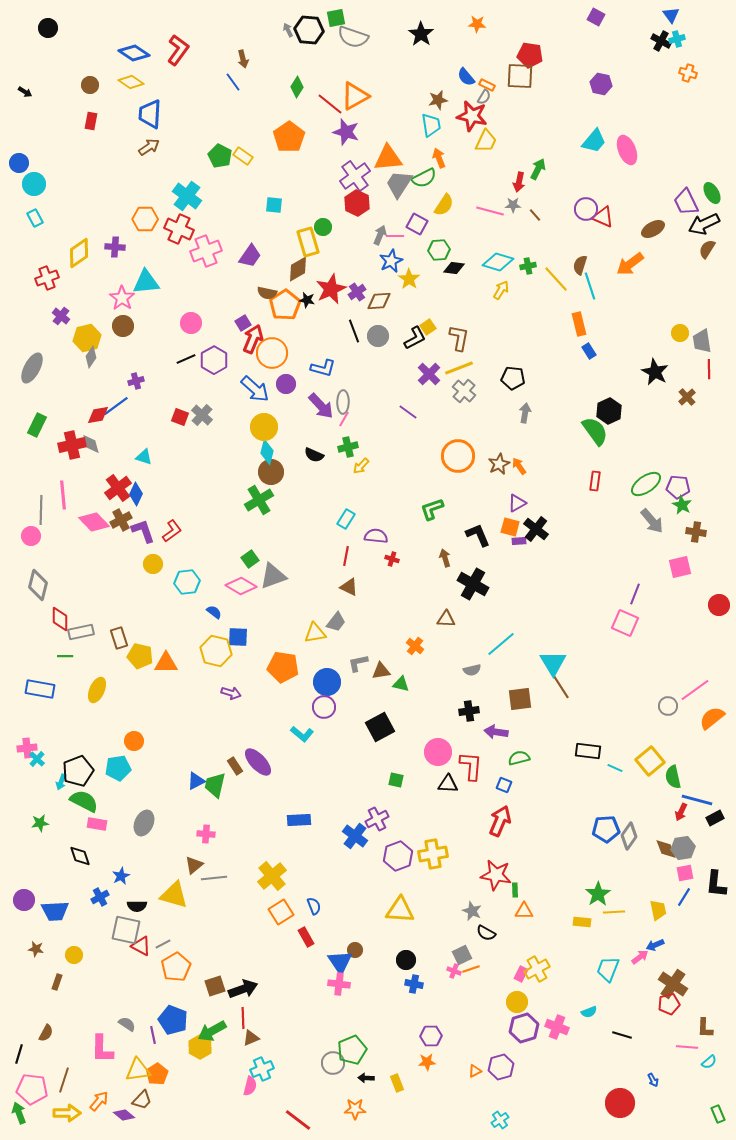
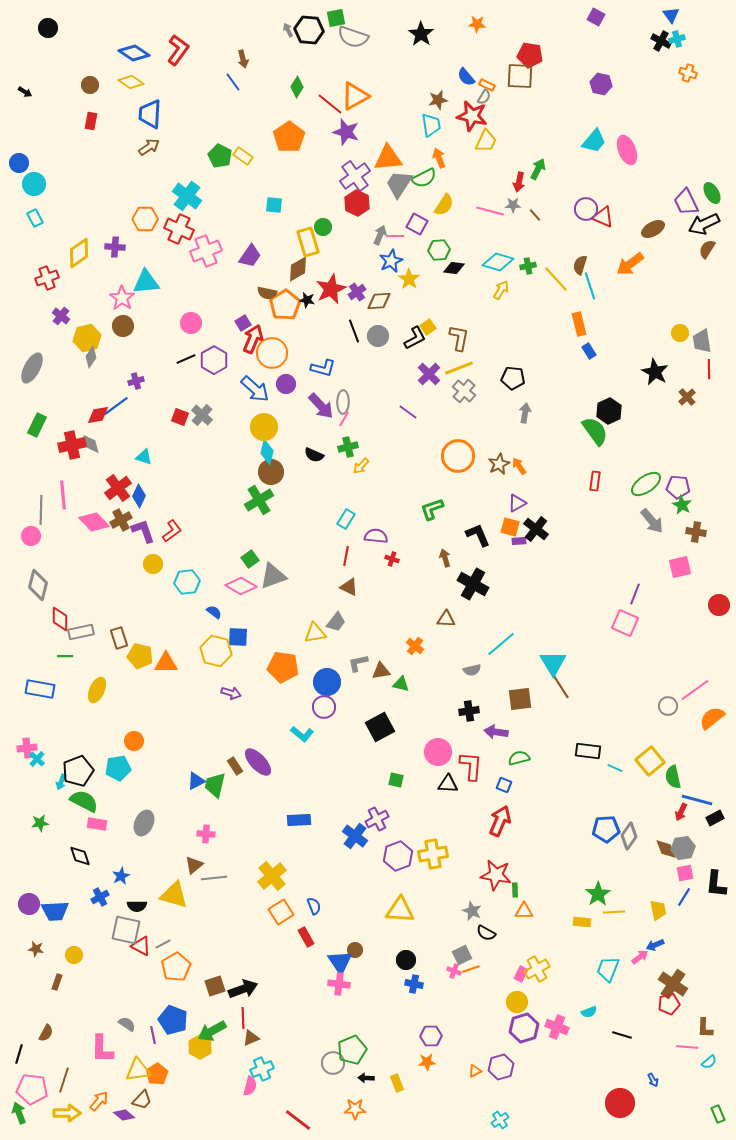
blue diamond at (136, 494): moved 3 px right, 2 px down
purple circle at (24, 900): moved 5 px right, 4 px down
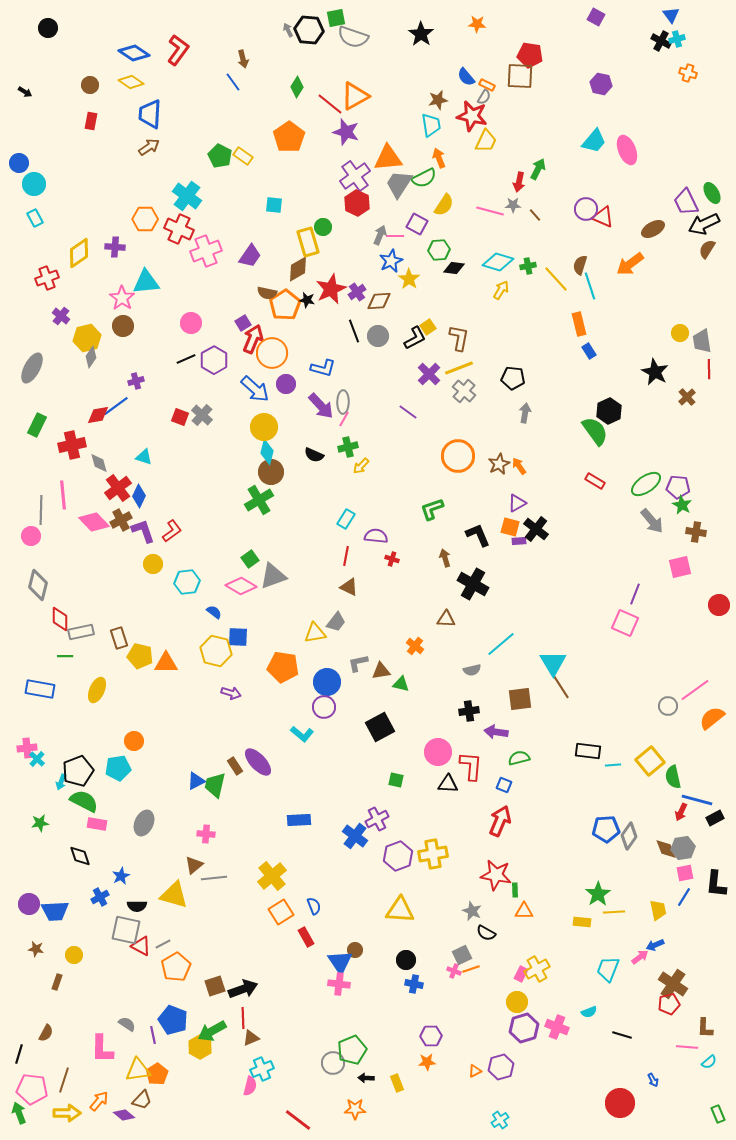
gray diamond at (91, 444): moved 8 px right, 19 px down
red rectangle at (595, 481): rotated 66 degrees counterclockwise
cyan line at (615, 768): moved 2 px left, 3 px up; rotated 28 degrees counterclockwise
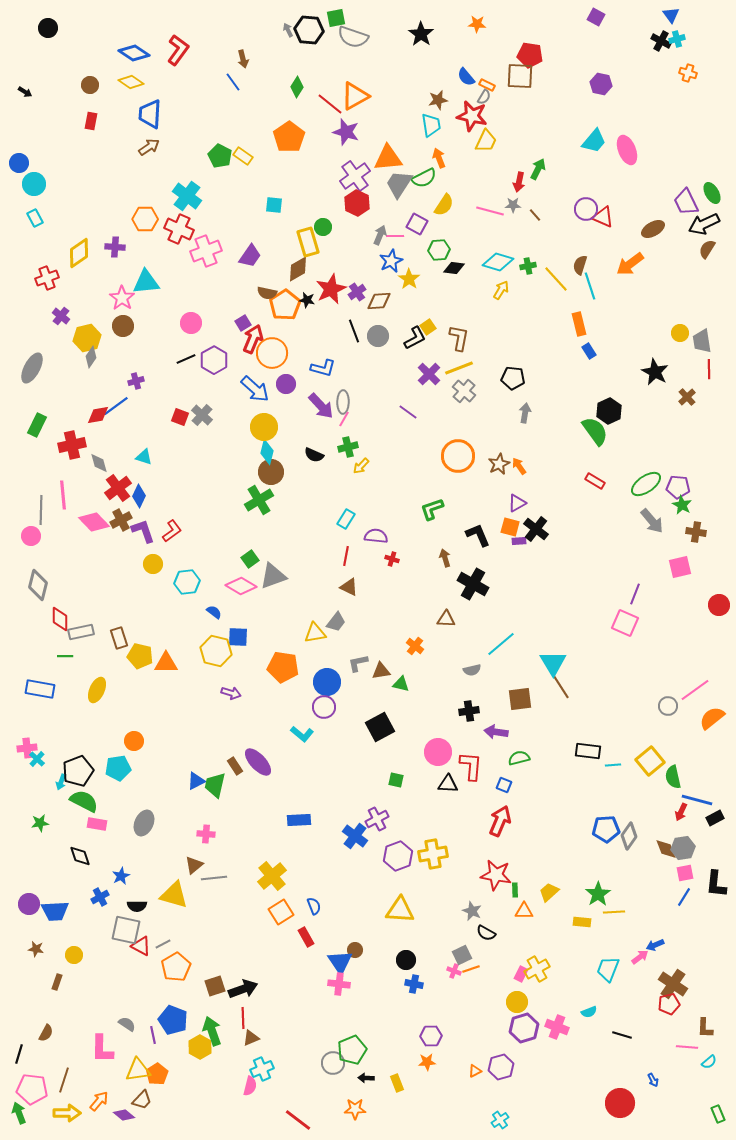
yellow trapezoid at (658, 910): moved 109 px left, 18 px up; rotated 120 degrees counterclockwise
green arrow at (212, 1031): rotated 100 degrees clockwise
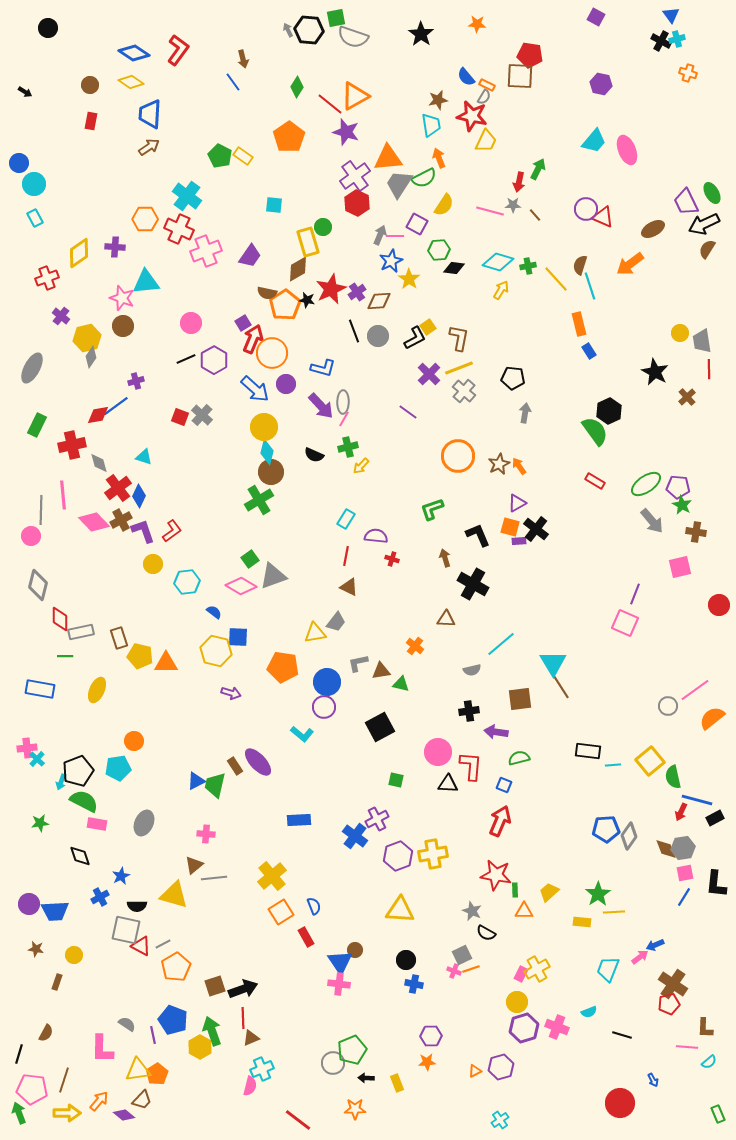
pink star at (122, 298): rotated 15 degrees counterclockwise
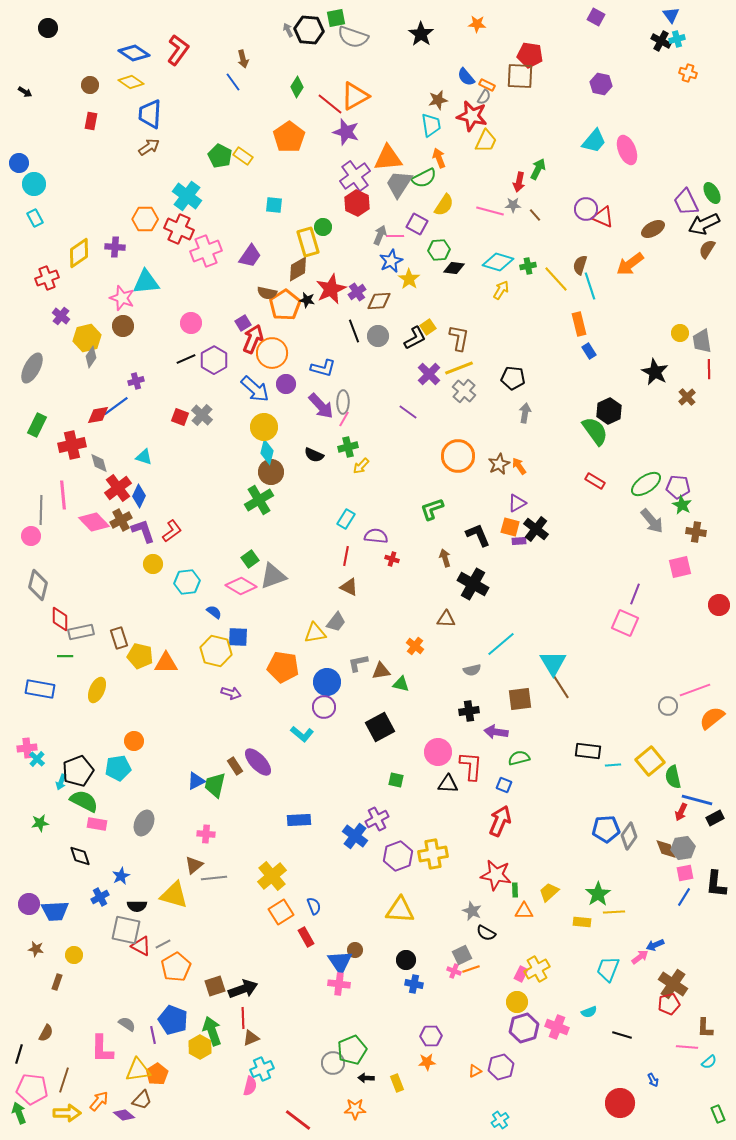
pink line at (695, 690): rotated 16 degrees clockwise
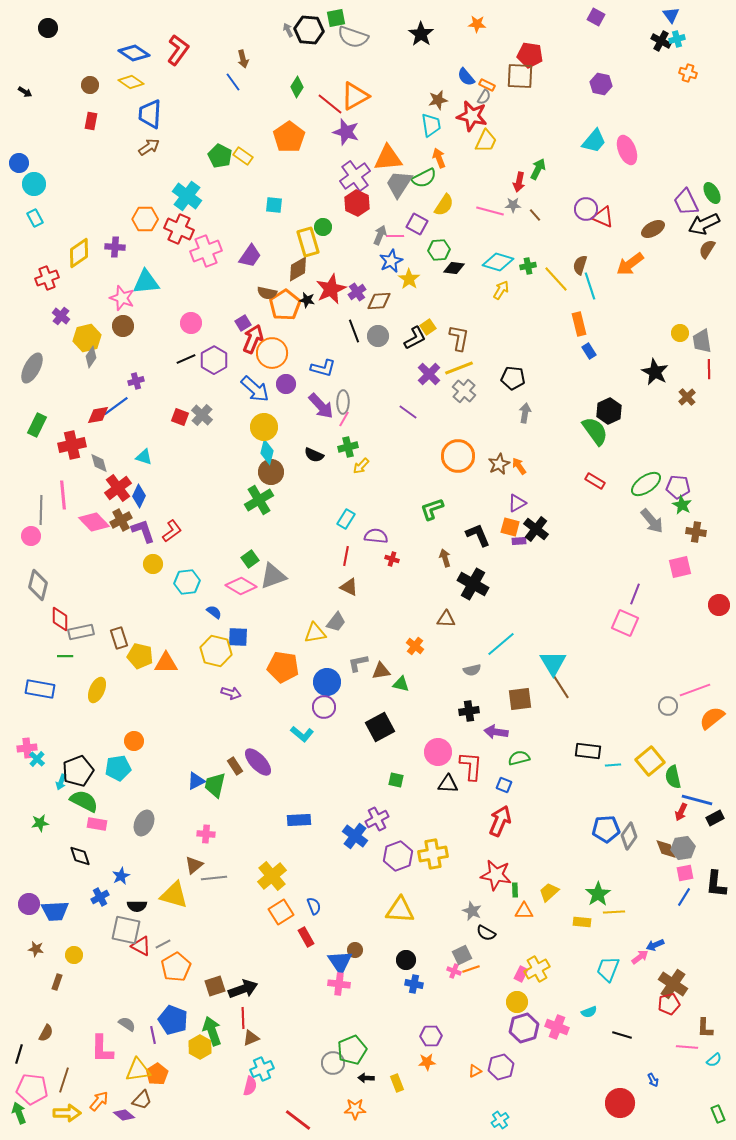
cyan semicircle at (709, 1062): moved 5 px right, 2 px up
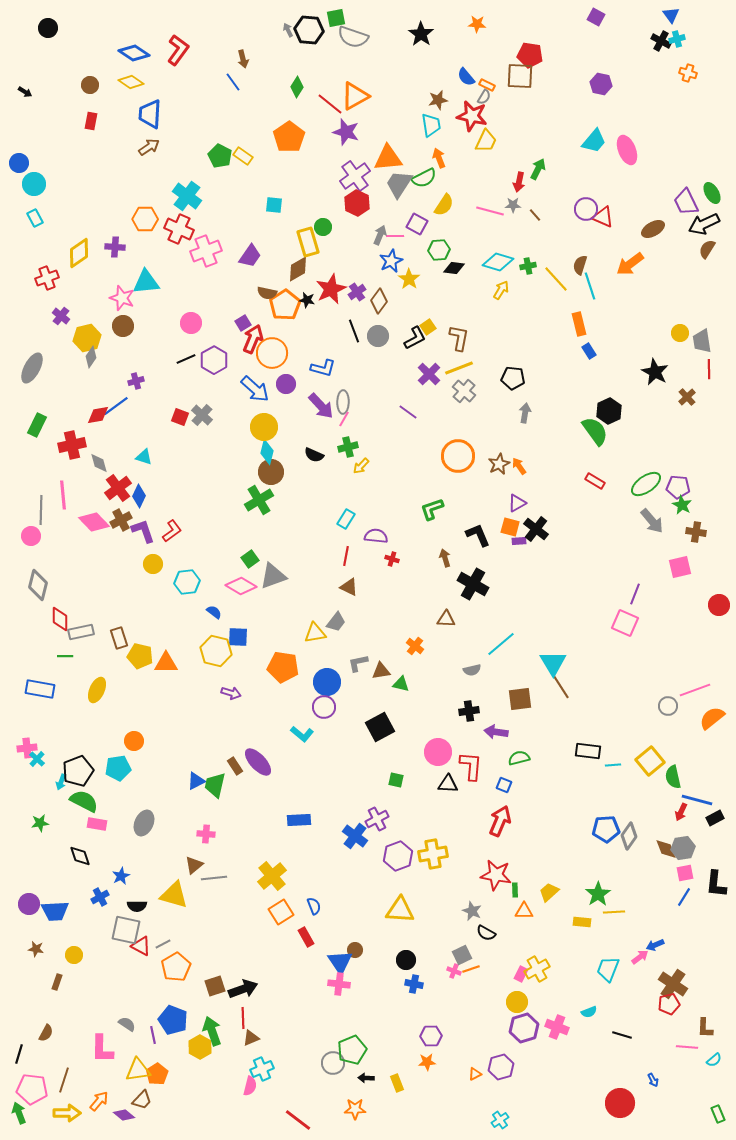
brown diamond at (379, 301): rotated 50 degrees counterclockwise
orange triangle at (475, 1071): moved 3 px down
